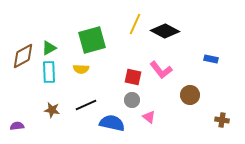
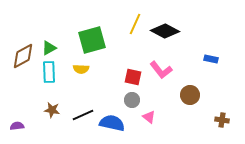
black line: moved 3 px left, 10 px down
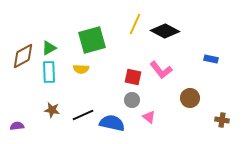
brown circle: moved 3 px down
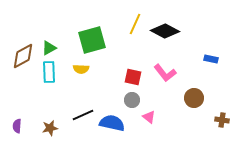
pink L-shape: moved 4 px right, 3 px down
brown circle: moved 4 px right
brown star: moved 2 px left, 18 px down; rotated 21 degrees counterclockwise
purple semicircle: rotated 80 degrees counterclockwise
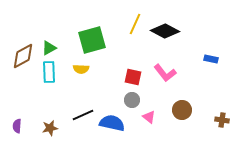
brown circle: moved 12 px left, 12 px down
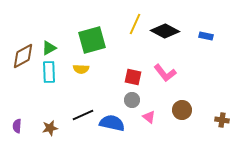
blue rectangle: moved 5 px left, 23 px up
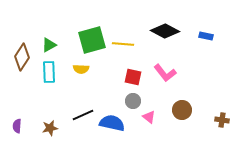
yellow line: moved 12 px left, 20 px down; rotated 70 degrees clockwise
green triangle: moved 3 px up
brown diamond: moved 1 px left, 1 px down; rotated 28 degrees counterclockwise
gray circle: moved 1 px right, 1 px down
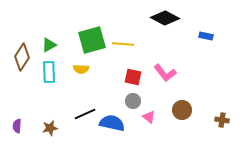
black diamond: moved 13 px up
black line: moved 2 px right, 1 px up
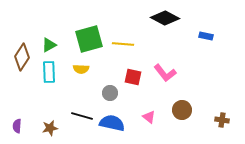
green square: moved 3 px left, 1 px up
gray circle: moved 23 px left, 8 px up
black line: moved 3 px left, 2 px down; rotated 40 degrees clockwise
